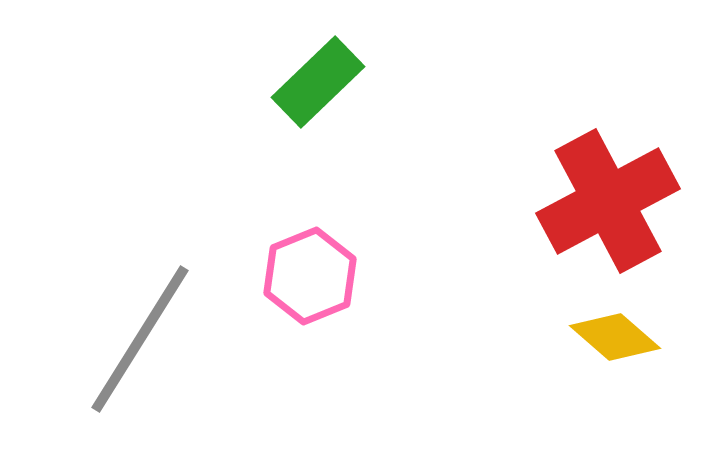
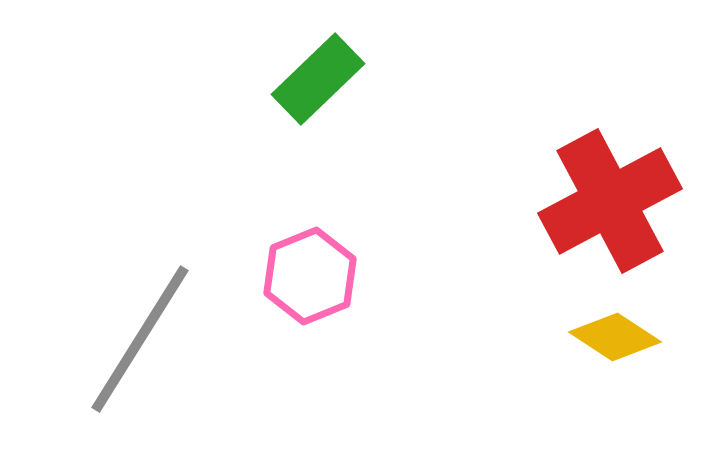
green rectangle: moved 3 px up
red cross: moved 2 px right
yellow diamond: rotated 8 degrees counterclockwise
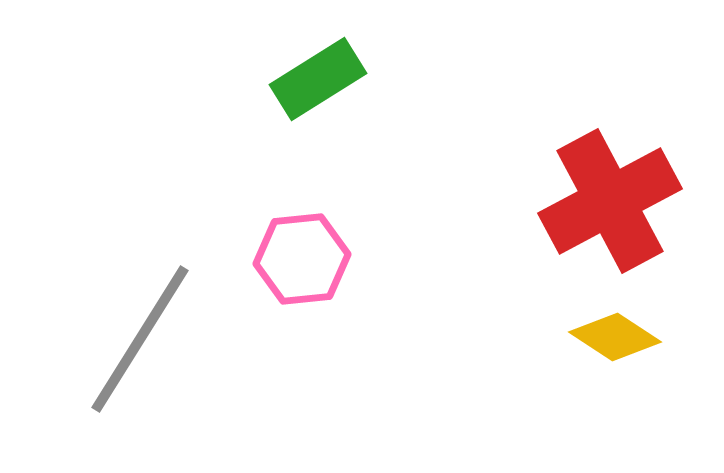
green rectangle: rotated 12 degrees clockwise
pink hexagon: moved 8 px left, 17 px up; rotated 16 degrees clockwise
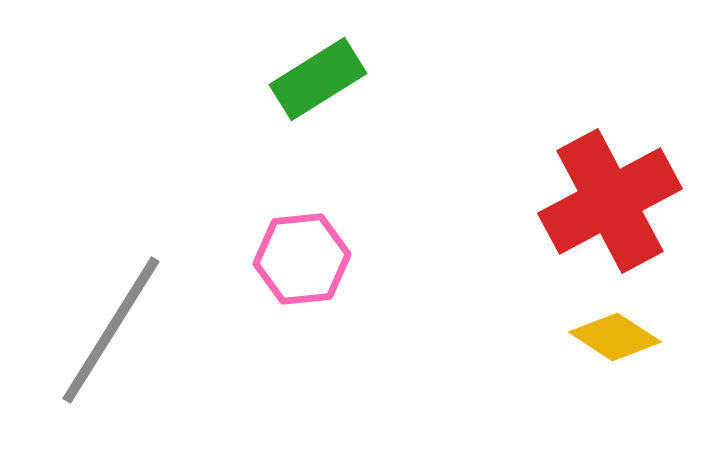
gray line: moved 29 px left, 9 px up
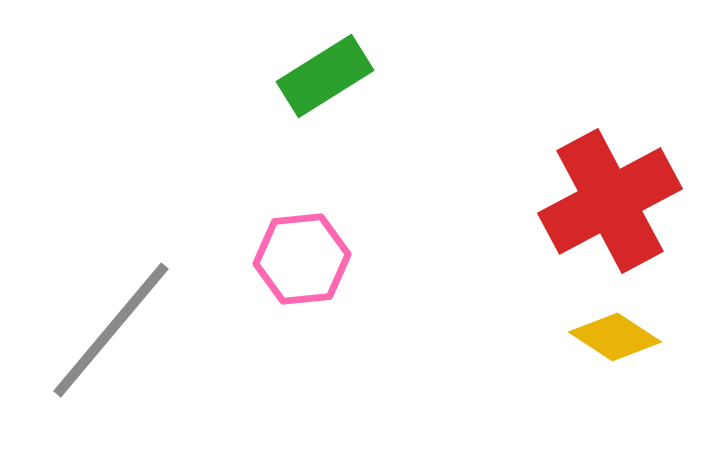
green rectangle: moved 7 px right, 3 px up
gray line: rotated 8 degrees clockwise
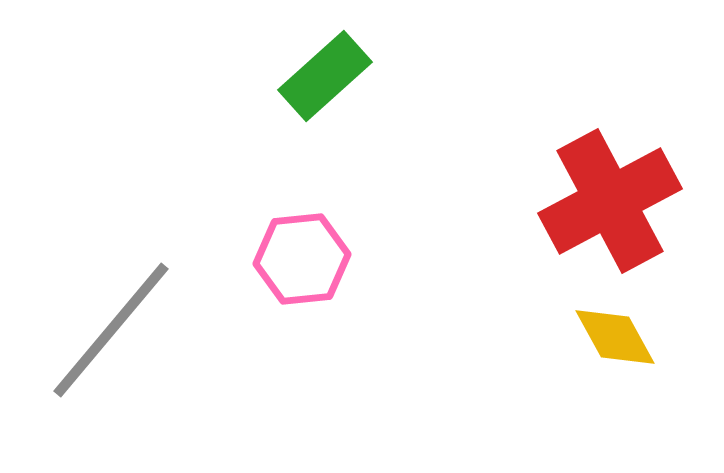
green rectangle: rotated 10 degrees counterclockwise
yellow diamond: rotated 28 degrees clockwise
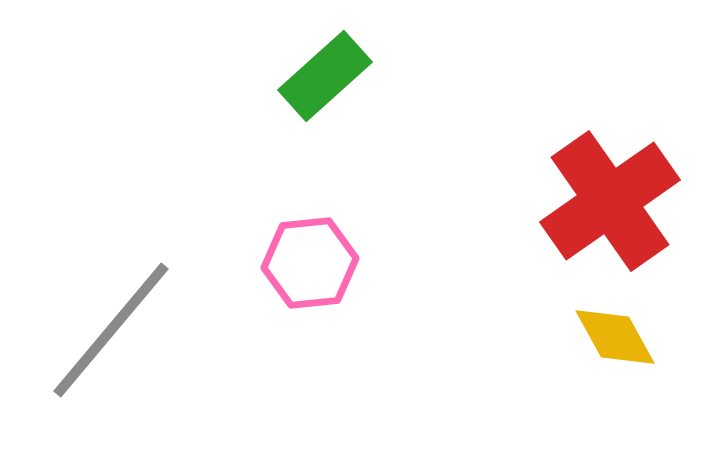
red cross: rotated 7 degrees counterclockwise
pink hexagon: moved 8 px right, 4 px down
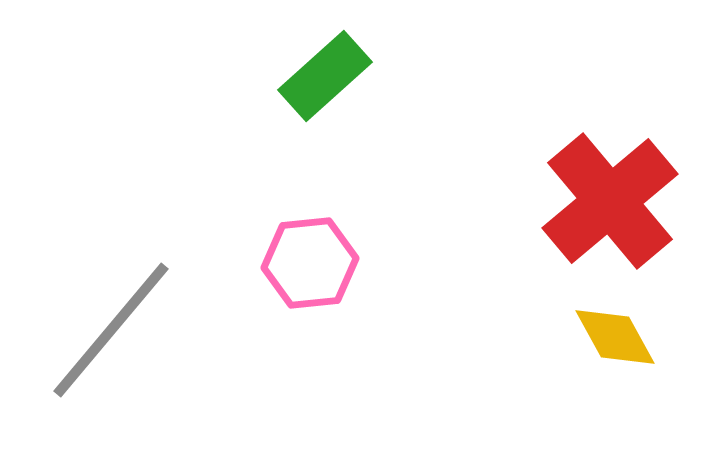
red cross: rotated 5 degrees counterclockwise
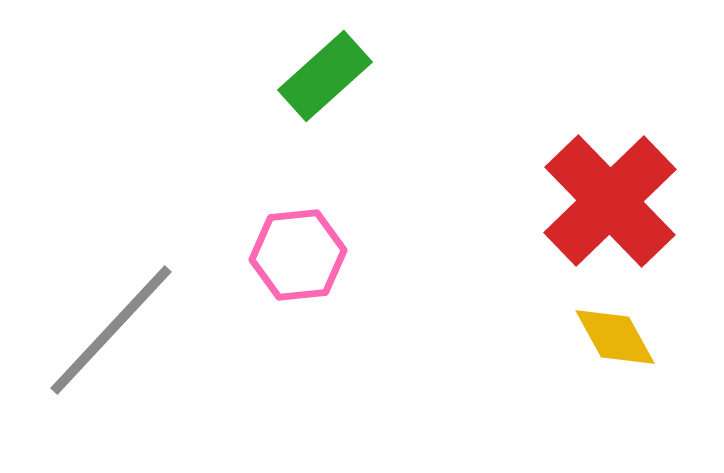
red cross: rotated 4 degrees counterclockwise
pink hexagon: moved 12 px left, 8 px up
gray line: rotated 3 degrees clockwise
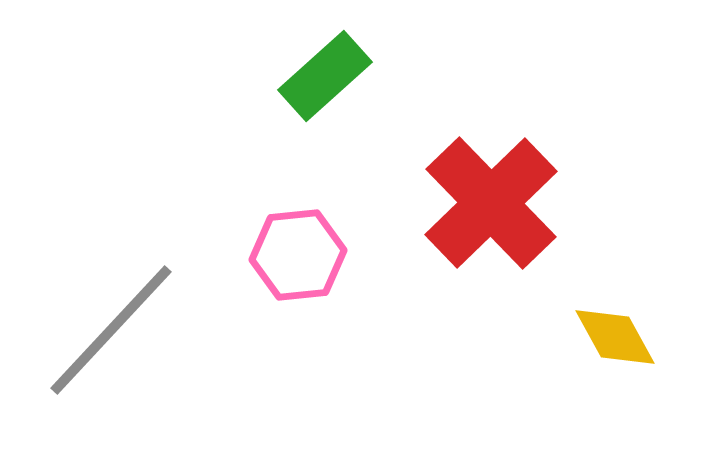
red cross: moved 119 px left, 2 px down
